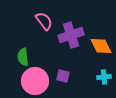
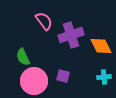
green semicircle: rotated 18 degrees counterclockwise
pink circle: moved 1 px left
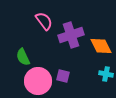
cyan cross: moved 2 px right, 3 px up; rotated 16 degrees clockwise
pink circle: moved 4 px right
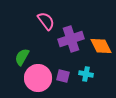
pink semicircle: moved 2 px right
purple cross: moved 4 px down
green semicircle: moved 1 px left; rotated 54 degrees clockwise
cyan cross: moved 20 px left
pink circle: moved 3 px up
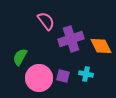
green semicircle: moved 2 px left
pink circle: moved 1 px right
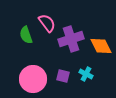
pink semicircle: moved 1 px right, 2 px down
green semicircle: moved 6 px right, 22 px up; rotated 48 degrees counterclockwise
cyan cross: rotated 16 degrees clockwise
pink circle: moved 6 px left, 1 px down
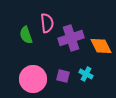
pink semicircle: rotated 30 degrees clockwise
purple cross: moved 1 px up
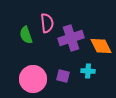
cyan cross: moved 2 px right, 3 px up; rotated 24 degrees counterclockwise
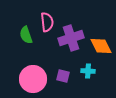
pink semicircle: moved 1 px up
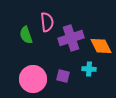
cyan cross: moved 1 px right, 2 px up
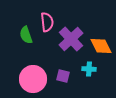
purple cross: moved 1 px down; rotated 25 degrees counterclockwise
